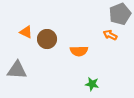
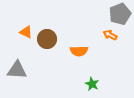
green star: rotated 16 degrees clockwise
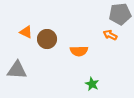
gray pentagon: rotated 15 degrees clockwise
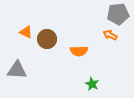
gray pentagon: moved 2 px left
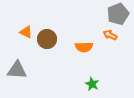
gray pentagon: rotated 15 degrees counterclockwise
orange semicircle: moved 5 px right, 4 px up
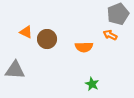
gray triangle: moved 2 px left
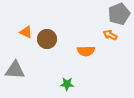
gray pentagon: moved 1 px right
orange semicircle: moved 2 px right, 4 px down
green star: moved 25 px left; rotated 24 degrees counterclockwise
